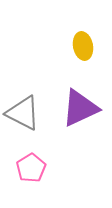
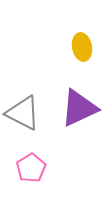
yellow ellipse: moved 1 px left, 1 px down
purple triangle: moved 1 px left
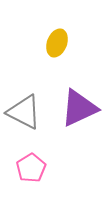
yellow ellipse: moved 25 px left, 4 px up; rotated 32 degrees clockwise
gray triangle: moved 1 px right, 1 px up
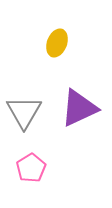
gray triangle: rotated 33 degrees clockwise
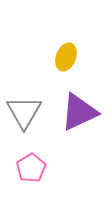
yellow ellipse: moved 9 px right, 14 px down
purple triangle: moved 4 px down
